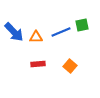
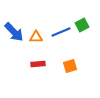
green square: rotated 16 degrees counterclockwise
orange square: rotated 32 degrees clockwise
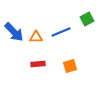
green square: moved 5 px right, 6 px up
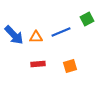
blue arrow: moved 3 px down
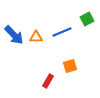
blue line: moved 1 px right
red rectangle: moved 10 px right, 17 px down; rotated 56 degrees counterclockwise
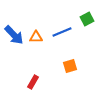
red rectangle: moved 15 px left, 1 px down
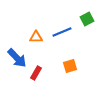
blue arrow: moved 3 px right, 23 px down
red rectangle: moved 3 px right, 9 px up
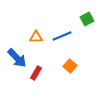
blue line: moved 4 px down
orange square: rotated 32 degrees counterclockwise
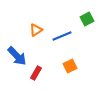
orange triangle: moved 7 px up; rotated 32 degrees counterclockwise
blue arrow: moved 2 px up
orange square: rotated 24 degrees clockwise
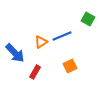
green square: moved 1 px right; rotated 32 degrees counterclockwise
orange triangle: moved 5 px right, 12 px down
blue arrow: moved 2 px left, 3 px up
red rectangle: moved 1 px left, 1 px up
